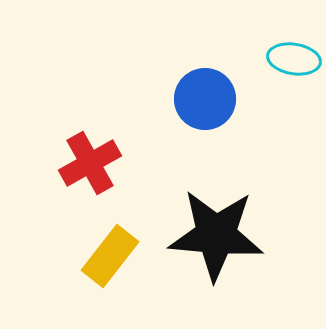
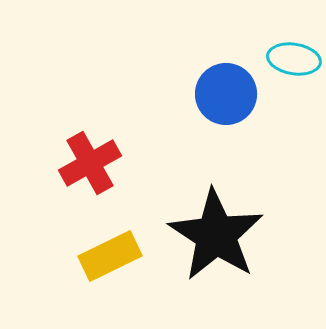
blue circle: moved 21 px right, 5 px up
black star: rotated 28 degrees clockwise
yellow rectangle: rotated 26 degrees clockwise
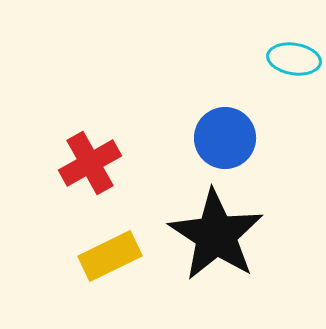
blue circle: moved 1 px left, 44 px down
